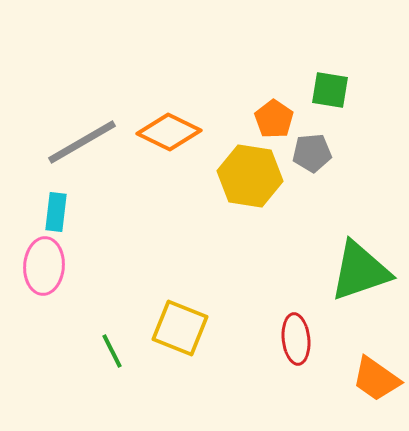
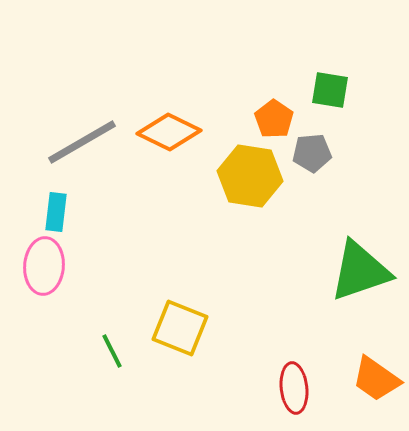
red ellipse: moved 2 px left, 49 px down
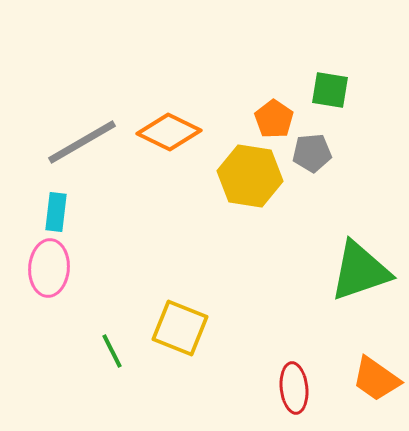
pink ellipse: moved 5 px right, 2 px down
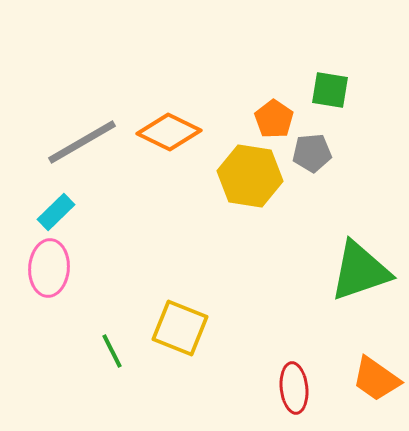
cyan rectangle: rotated 39 degrees clockwise
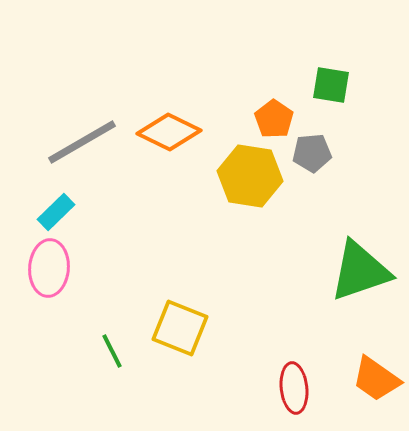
green square: moved 1 px right, 5 px up
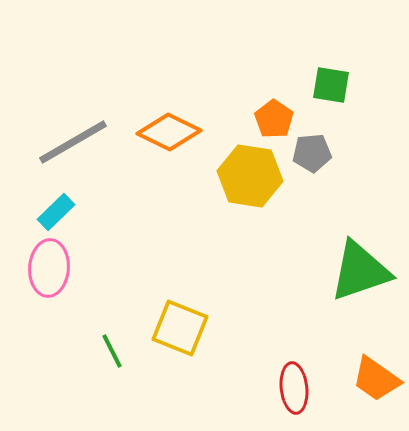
gray line: moved 9 px left
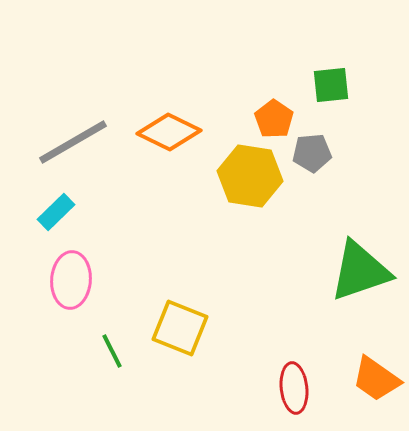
green square: rotated 15 degrees counterclockwise
pink ellipse: moved 22 px right, 12 px down
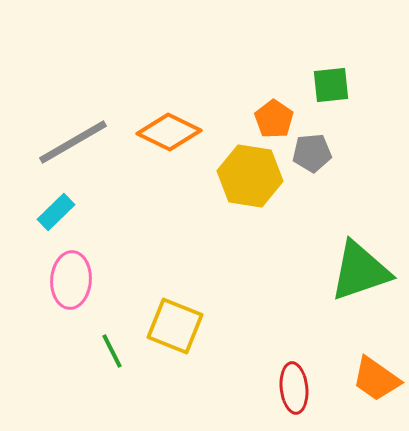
yellow square: moved 5 px left, 2 px up
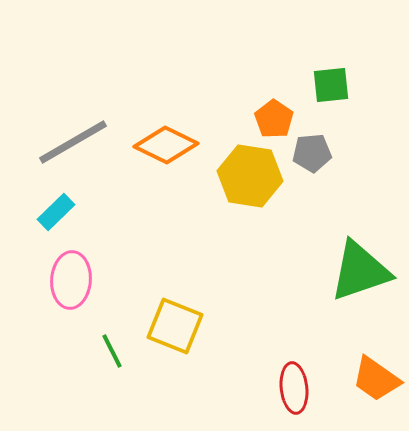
orange diamond: moved 3 px left, 13 px down
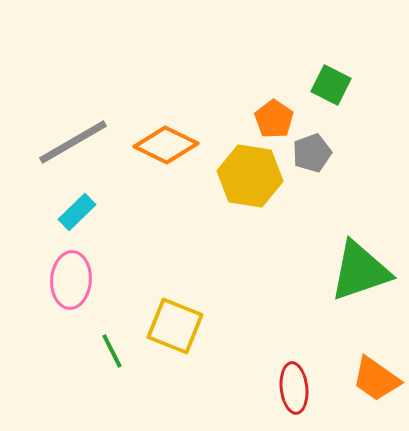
green square: rotated 33 degrees clockwise
gray pentagon: rotated 15 degrees counterclockwise
cyan rectangle: moved 21 px right
